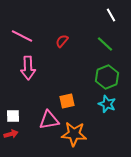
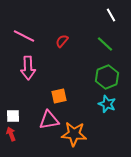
pink line: moved 2 px right
orange square: moved 8 px left, 5 px up
red arrow: rotated 96 degrees counterclockwise
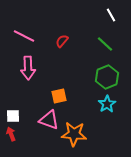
cyan star: rotated 18 degrees clockwise
pink triangle: rotated 30 degrees clockwise
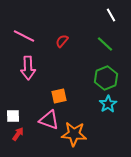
green hexagon: moved 1 px left, 1 px down
cyan star: moved 1 px right
red arrow: moved 7 px right; rotated 56 degrees clockwise
